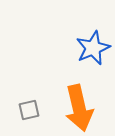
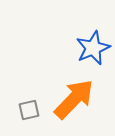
orange arrow: moved 5 px left, 9 px up; rotated 123 degrees counterclockwise
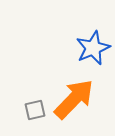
gray square: moved 6 px right
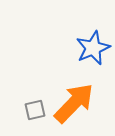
orange arrow: moved 4 px down
